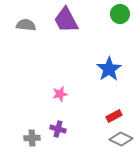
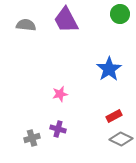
gray cross: rotated 14 degrees counterclockwise
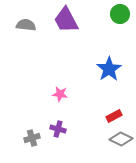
pink star: rotated 21 degrees clockwise
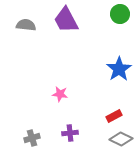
blue star: moved 10 px right
purple cross: moved 12 px right, 4 px down; rotated 21 degrees counterclockwise
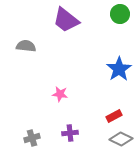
purple trapezoid: rotated 24 degrees counterclockwise
gray semicircle: moved 21 px down
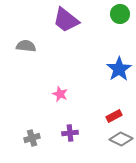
pink star: rotated 14 degrees clockwise
